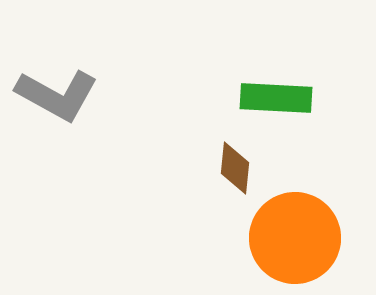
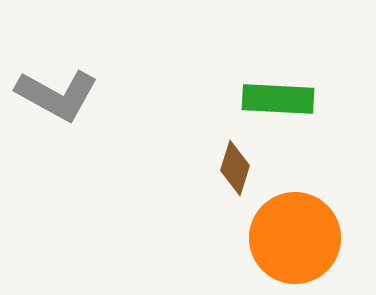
green rectangle: moved 2 px right, 1 px down
brown diamond: rotated 12 degrees clockwise
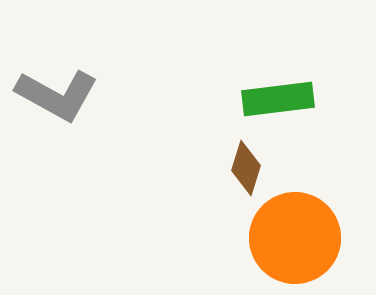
green rectangle: rotated 10 degrees counterclockwise
brown diamond: moved 11 px right
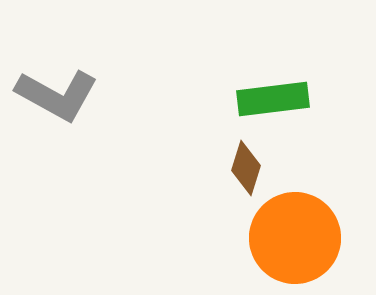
green rectangle: moved 5 px left
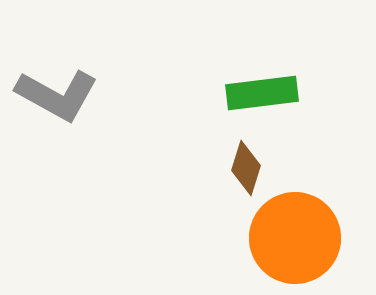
green rectangle: moved 11 px left, 6 px up
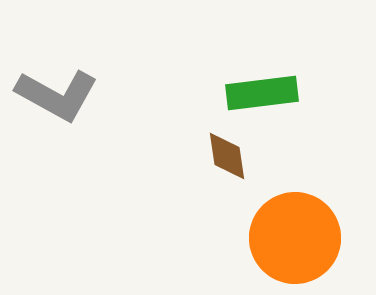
brown diamond: moved 19 px left, 12 px up; rotated 26 degrees counterclockwise
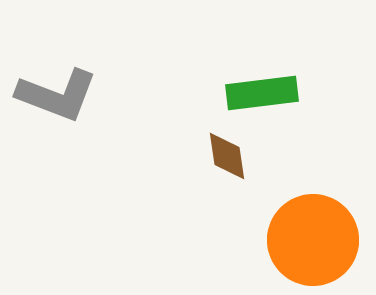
gray L-shape: rotated 8 degrees counterclockwise
orange circle: moved 18 px right, 2 px down
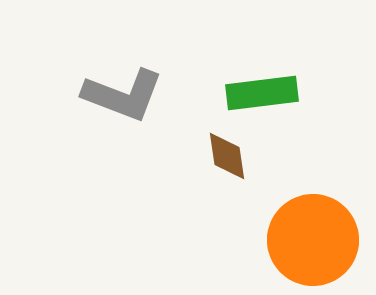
gray L-shape: moved 66 px right
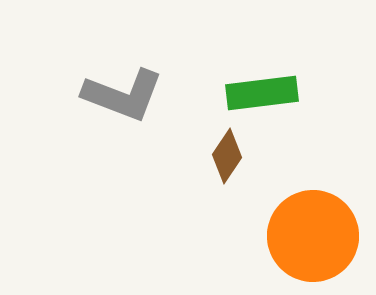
brown diamond: rotated 42 degrees clockwise
orange circle: moved 4 px up
